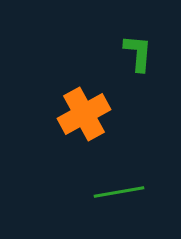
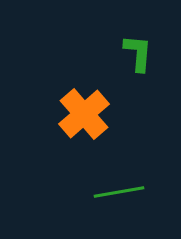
orange cross: rotated 12 degrees counterclockwise
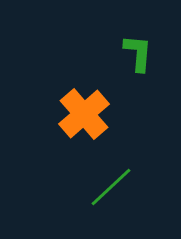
green line: moved 8 px left, 5 px up; rotated 33 degrees counterclockwise
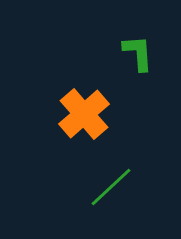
green L-shape: rotated 9 degrees counterclockwise
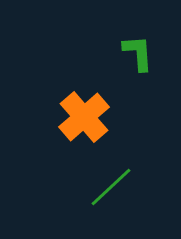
orange cross: moved 3 px down
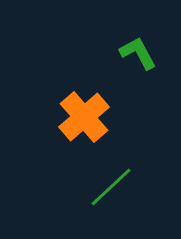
green L-shape: rotated 24 degrees counterclockwise
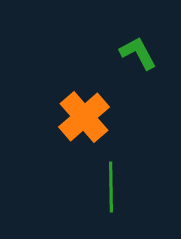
green line: rotated 48 degrees counterclockwise
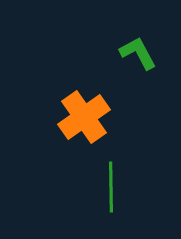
orange cross: rotated 6 degrees clockwise
